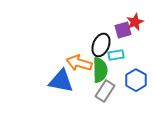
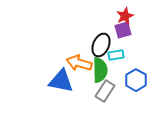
red star: moved 10 px left, 6 px up
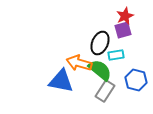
black ellipse: moved 1 px left, 2 px up
green semicircle: rotated 50 degrees counterclockwise
blue hexagon: rotated 15 degrees counterclockwise
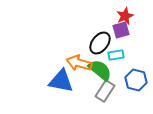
purple square: moved 2 px left
black ellipse: rotated 15 degrees clockwise
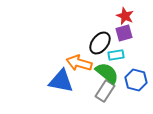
red star: rotated 24 degrees counterclockwise
purple square: moved 3 px right, 3 px down
green semicircle: moved 7 px right, 3 px down
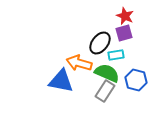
green semicircle: rotated 15 degrees counterclockwise
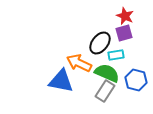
orange arrow: rotated 10 degrees clockwise
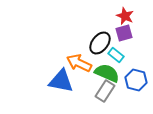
cyan rectangle: rotated 49 degrees clockwise
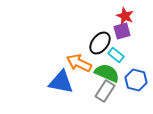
purple square: moved 2 px left, 2 px up
blue triangle: moved 1 px down
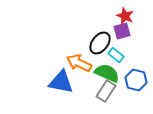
gray rectangle: moved 1 px right
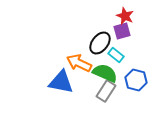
green semicircle: moved 2 px left
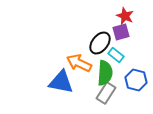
purple square: moved 1 px left, 1 px down
green semicircle: rotated 70 degrees clockwise
gray rectangle: moved 2 px down
